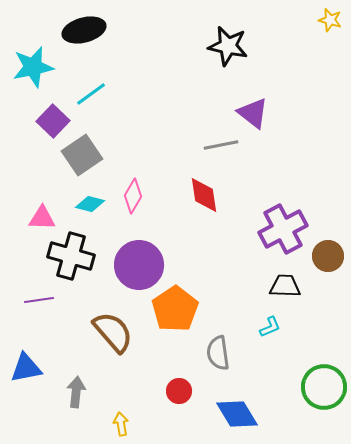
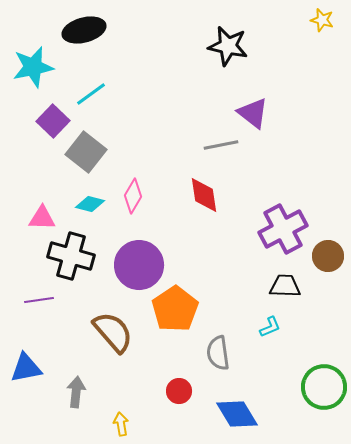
yellow star: moved 8 px left
gray square: moved 4 px right, 3 px up; rotated 18 degrees counterclockwise
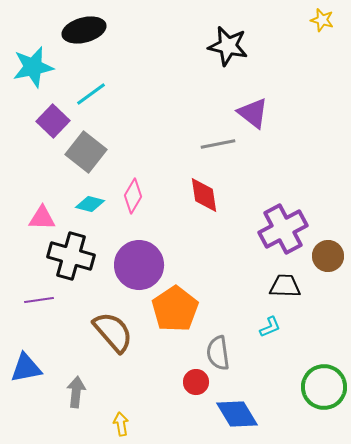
gray line: moved 3 px left, 1 px up
red circle: moved 17 px right, 9 px up
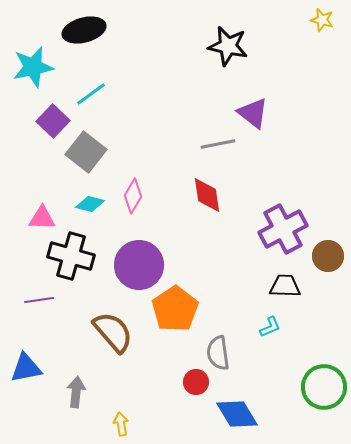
red diamond: moved 3 px right
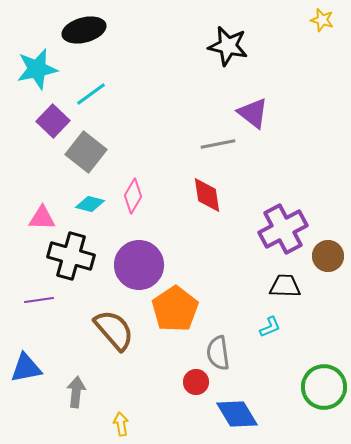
cyan star: moved 4 px right, 2 px down
brown semicircle: moved 1 px right, 2 px up
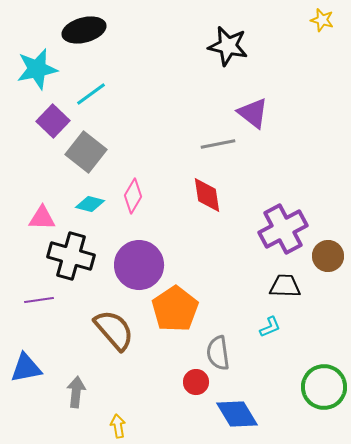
yellow arrow: moved 3 px left, 2 px down
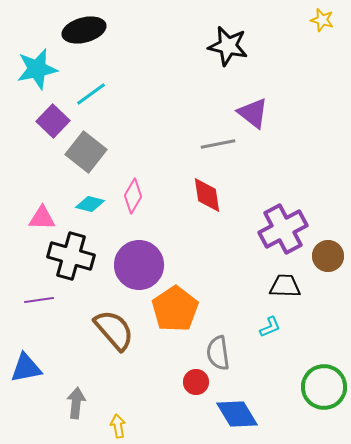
gray arrow: moved 11 px down
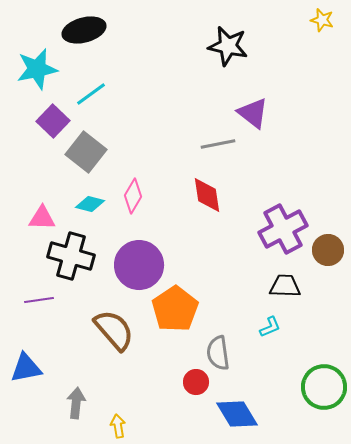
brown circle: moved 6 px up
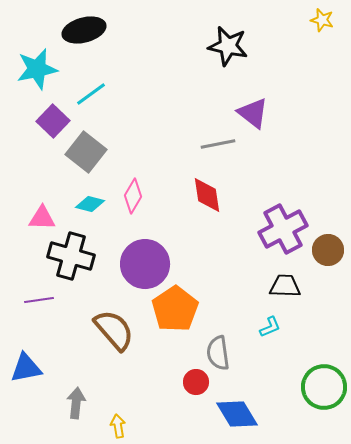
purple circle: moved 6 px right, 1 px up
